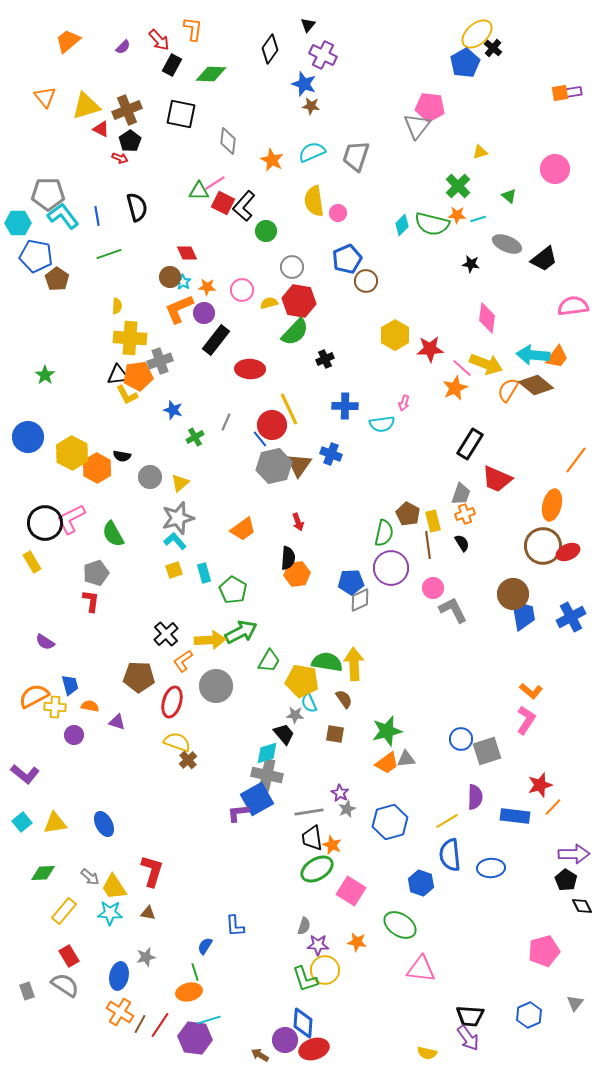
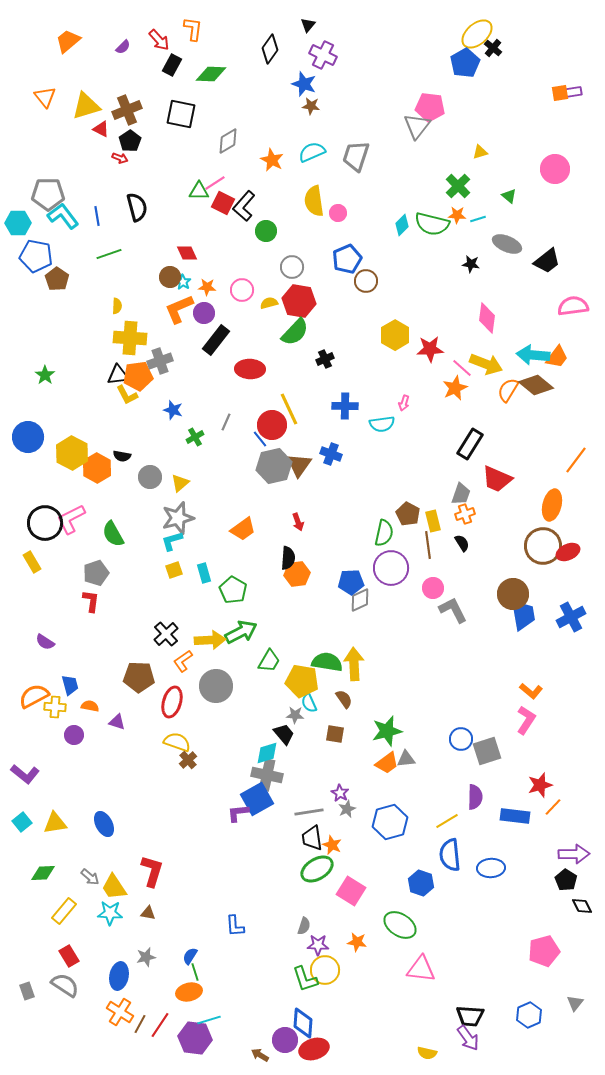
gray diamond at (228, 141): rotated 52 degrees clockwise
black trapezoid at (544, 259): moved 3 px right, 2 px down
cyan L-shape at (175, 541): moved 3 px left; rotated 65 degrees counterclockwise
blue semicircle at (205, 946): moved 15 px left, 10 px down
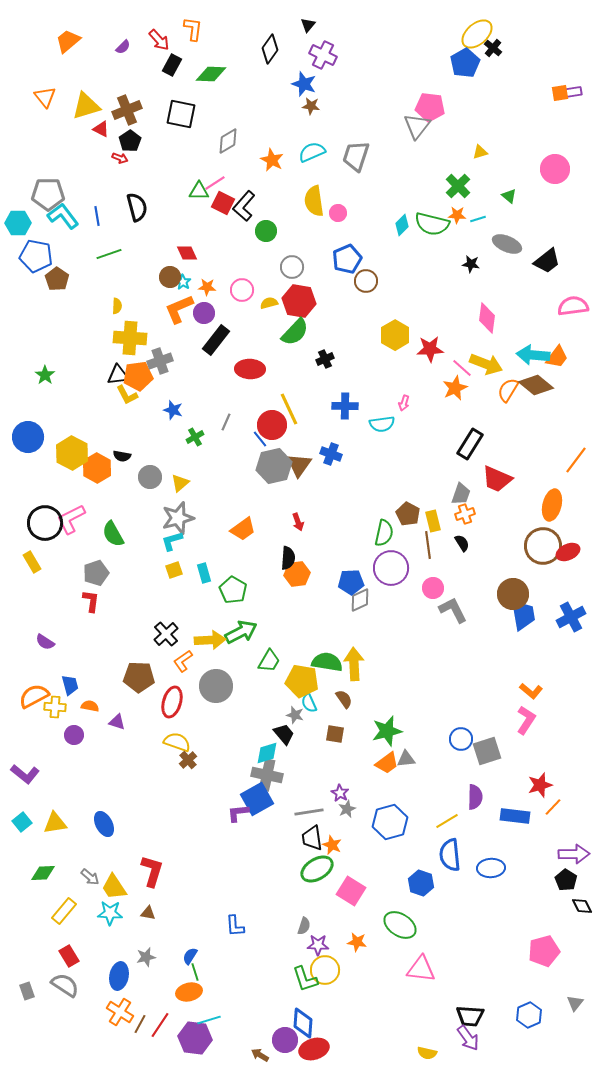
gray star at (295, 715): rotated 12 degrees clockwise
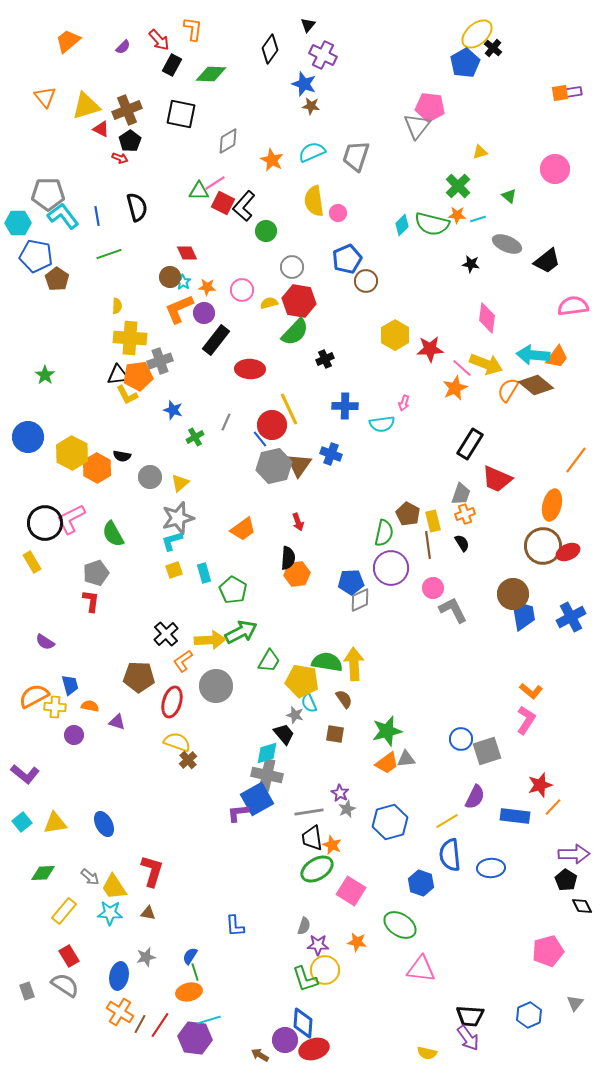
purple semicircle at (475, 797): rotated 25 degrees clockwise
pink pentagon at (544, 951): moved 4 px right
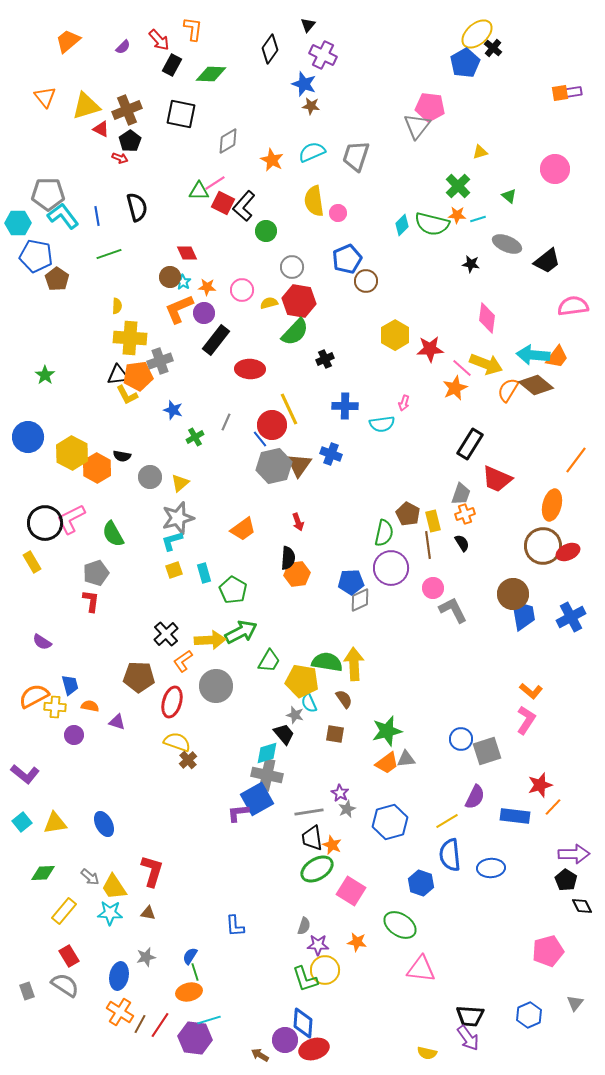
purple semicircle at (45, 642): moved 3 px left
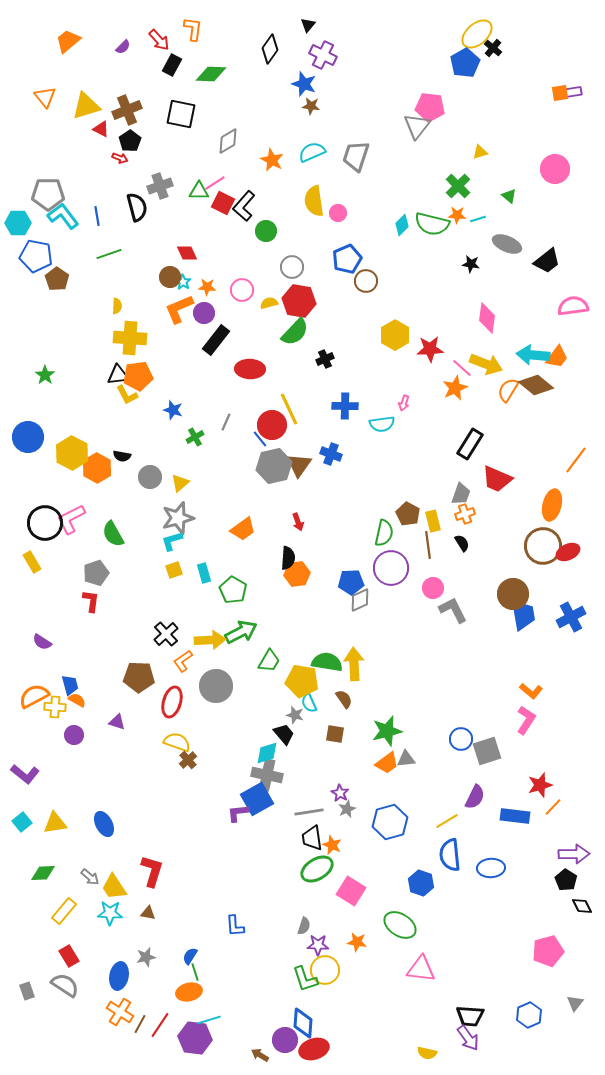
gray cross at (160, 361): moved 175 px up
orange semicircle at (90, 706): moved 13 px left, 6 px up; rotated 18 degrees clockwise
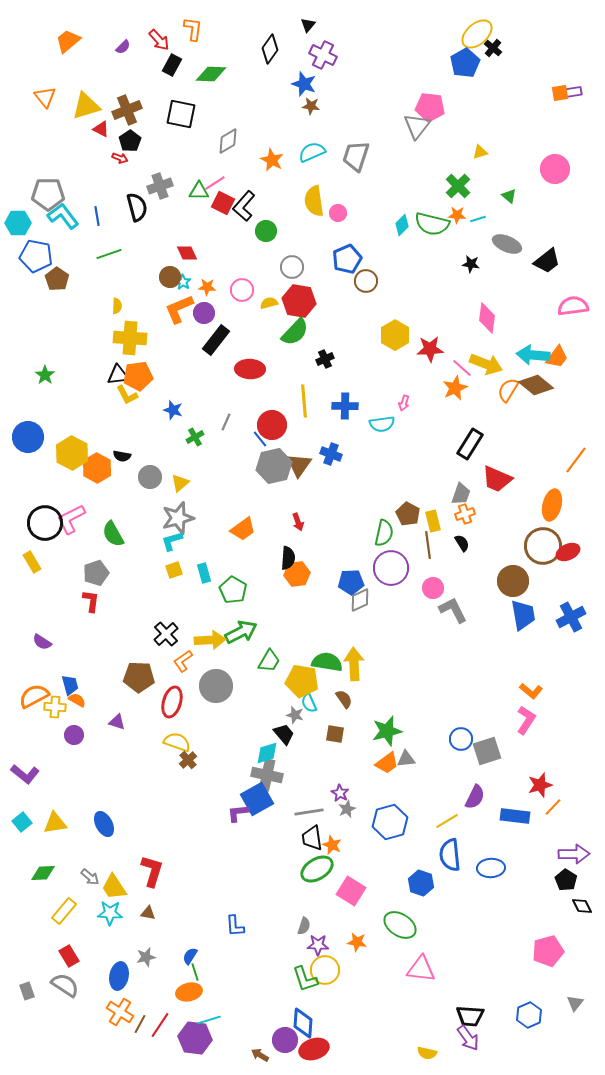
yellow line at (289, 409): moved 15 px right, 8 px up; rotated 20 degrees clockwise
brown circle at (513, 594): moved 13 px up
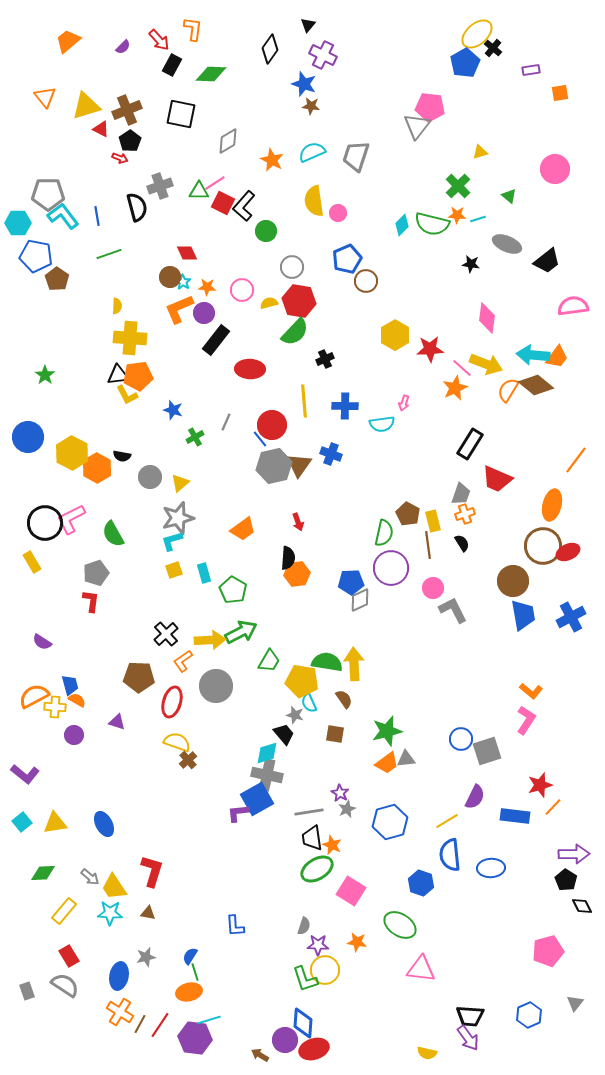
purple rectangle at (573, 92): moved 42 px left, 22 px up
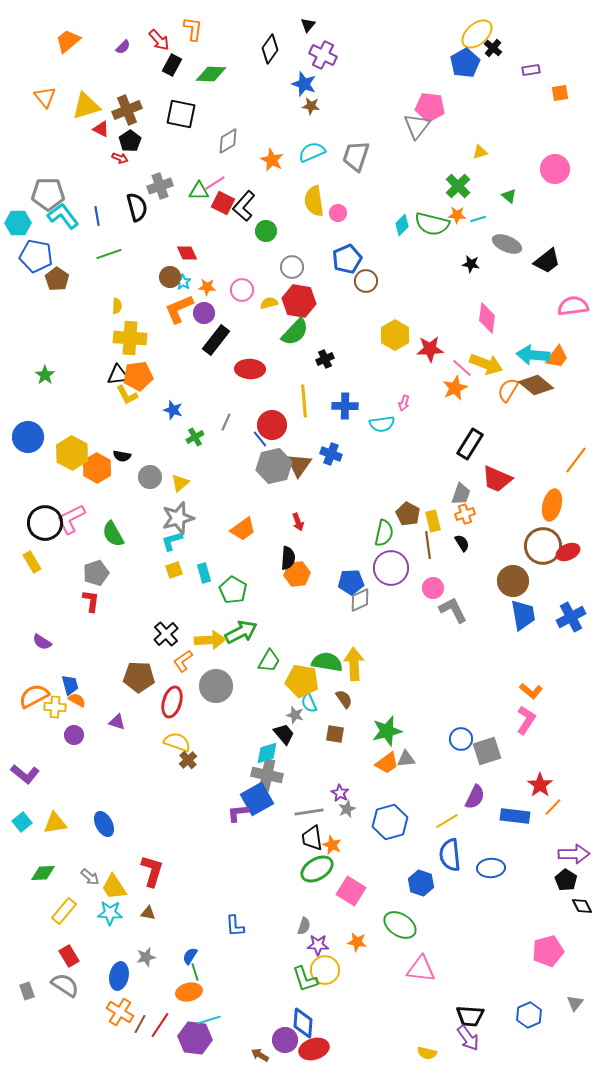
red star at (540, 785): rotated 20 degrees counterclockwise
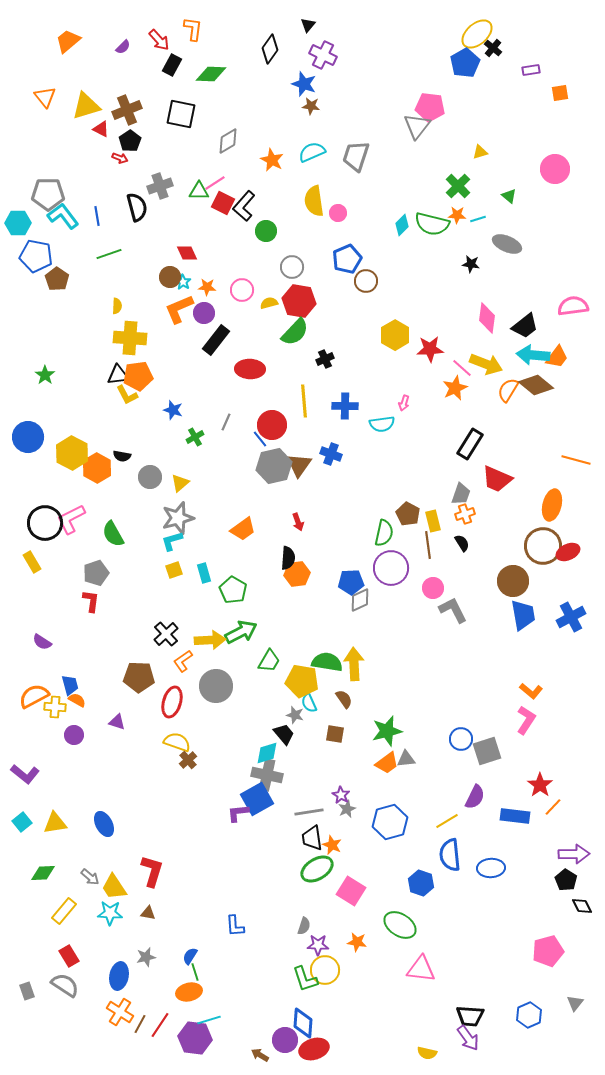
black trapezoid at (547, 261): moved 22 px left, 65 px down
orange line at (576, 460): rotated 68 degrees clockwise
purple star at (340, 793): moved 1 px right, 2 px down
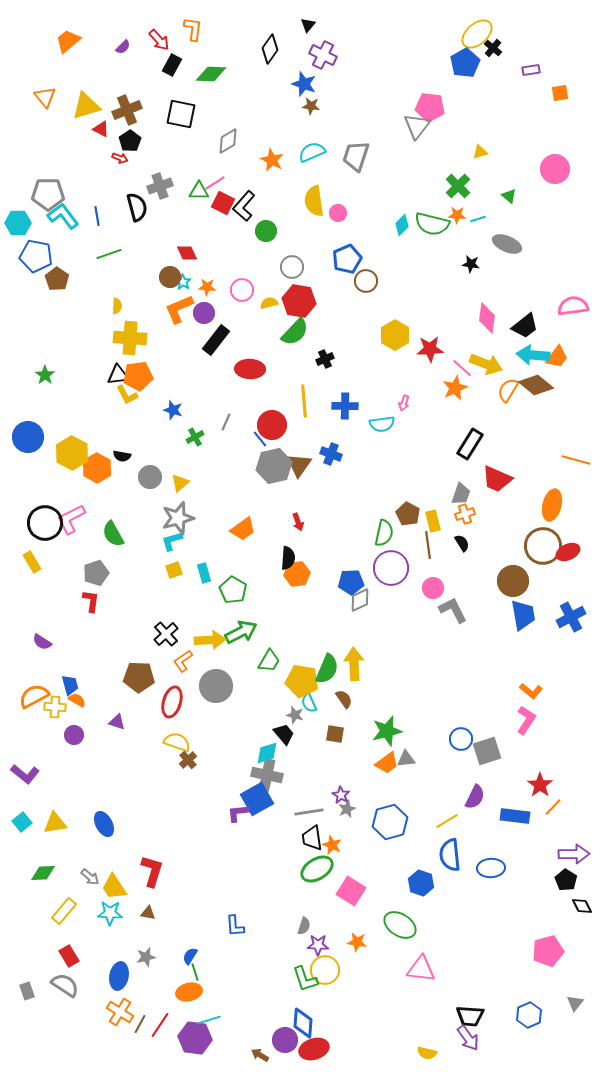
green semicircle at (327, 662): moved 7 px down; rotated 104 degrees clockwise
